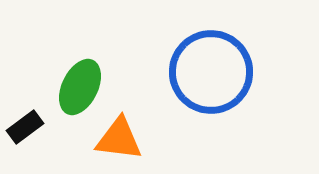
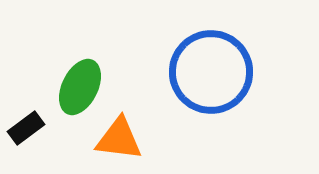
black rectangle: moved 1 px right, 1 px down
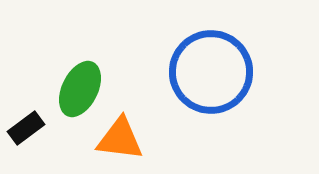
green ellipse: moved 2 px down
orange triangle: moved 1 px right
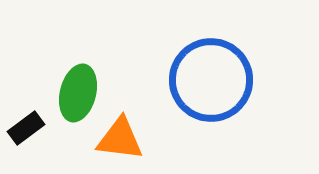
blue circle: moved 8 px down
green ellipse: moved 2 px left, 4 px down; rotated 12 degrees counterclockwise
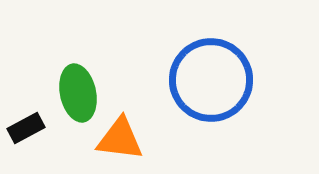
green ellipse: rotated 26 degrees counterclockwise
black rectangle: rotated 9 degrees clockwise
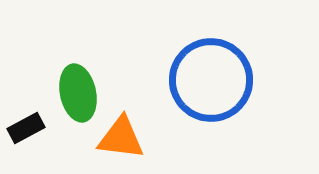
orange triangle: moved 1 px right, 1 px up
